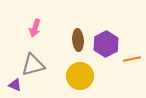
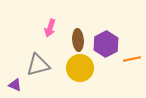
pink arrow: moved 15 px right
gray triangle: moved 5 px right
yellow circle: moved 8 px up
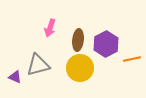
brown ellipse: rotated 10 degrees clockwise
purple triangle: moved 8 px up
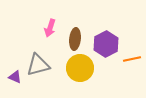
brown ellipse: moved 3 px left, 1 px up
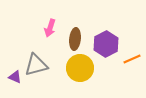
orange line: rotated 12 degrees counterclockwise
gray triangle: moved 2 px left
